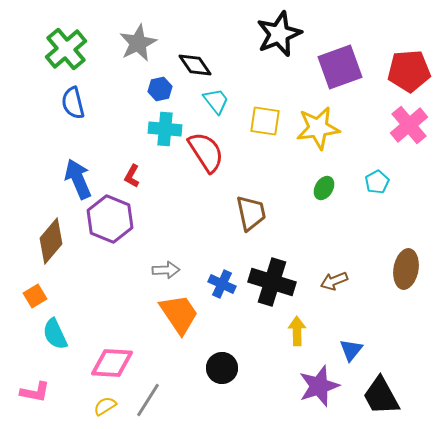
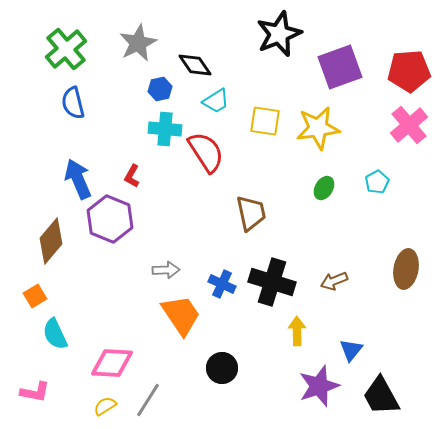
cyan trapezoid: rotated 96 degrees clockwise
orange trapezoid: moved 2 px right, 1 px down
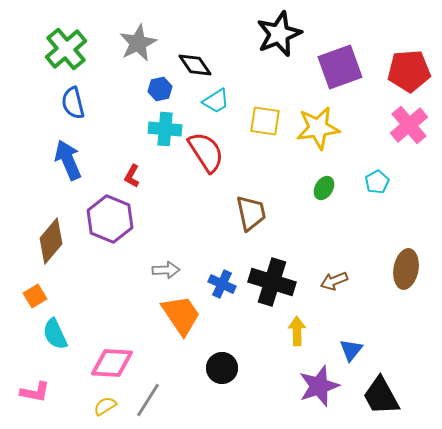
blue arrow: moved 10 px left, 19 px up
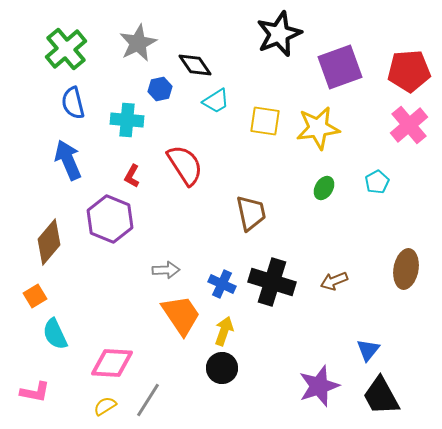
cyan cross: moved 38 px left, 9 px up
red semicircle: moved 21 px left, 13 px down
brown diamond: moved 2 px left, 1 px down
yellow arrow: moved 73 px left; rotated 20 degrees clockwise
blue triangle: moved 17 px right
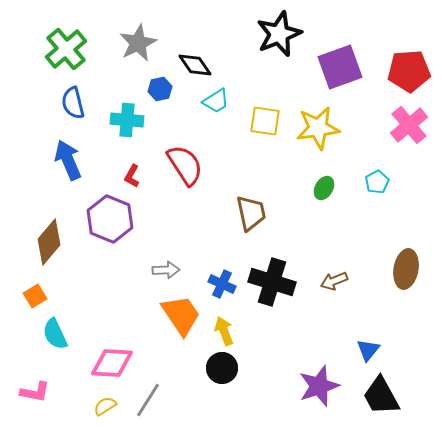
yellow arrow: rotated 40 degrees counterclockwise
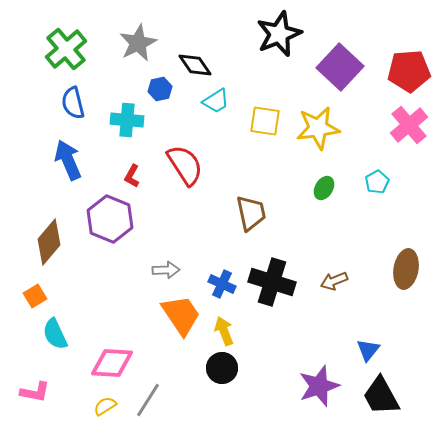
purple square: rotated 27 degrees counterclockwise
